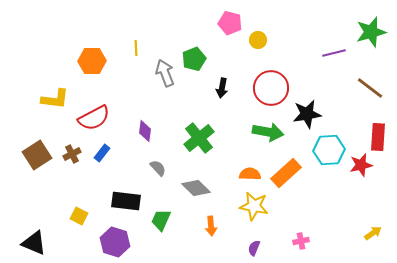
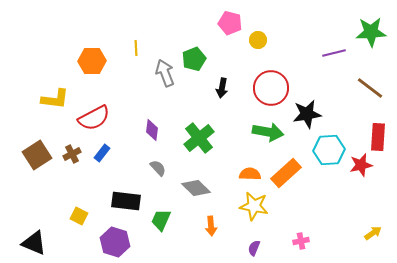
green star: rotated 12 degrees clockwise
purple diamond: moved 7 px right, 1 px up
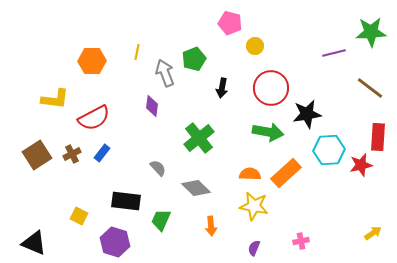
yellow circle: moved 3 px left, 6 px down
yellow line: moved 1 px right, 4 px down; rotated 14 degrees clockwise
purple diamond: moved 24 px up
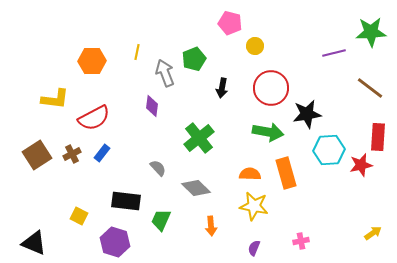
orange rectangle: rotated 64 degrees counterclockwise
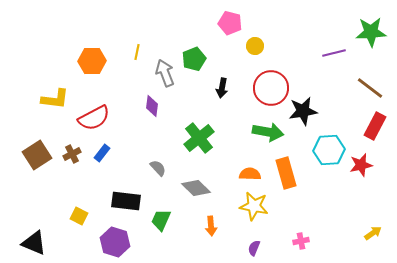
black star: moved 4 px left, 3 px up
red rectangle: moved 3 px left, 11 px up; rotated 24 degrees clockwise
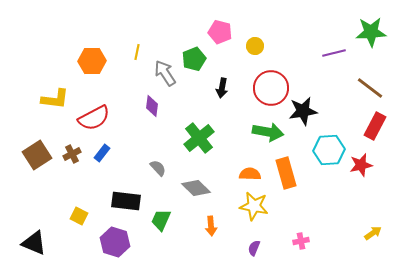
pink pentagon: moved 10 px left, 9 px down
gray arrow: rotated 12 degrees counterclockwise
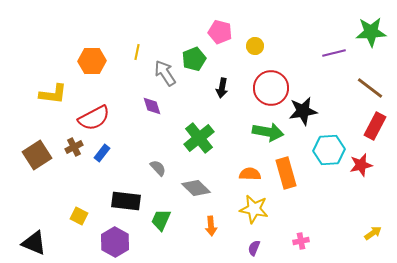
yellow L-shape: moved 2 px left, 5 px up
purple diamond: rotated 25 degrees counterclockwise
brown cross: moved 2 px right, 7 px up
yellow star: moved 3 px down
purple hexagon: rotated 12 degrees clockwise
